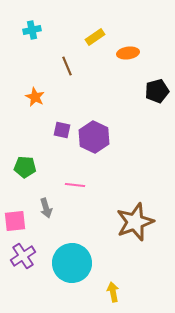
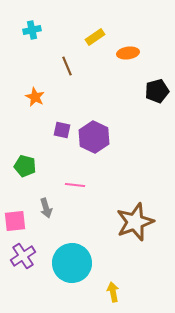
green pentagon: moved 1 px up; rotated 10 degrees clockwise
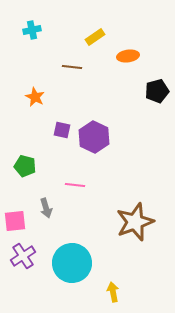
orange ellipse: moved 3 px down
brown line: moved 5 px right, 1 px down; rotated 60 degrees counterclockwise
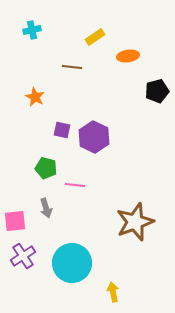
green pentagon: moved 21 px right, 2 px down
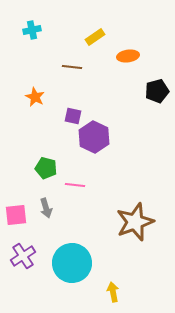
purple square: moved 11 px right, 14 px up
pink square: moved 1 px right, 6 px up
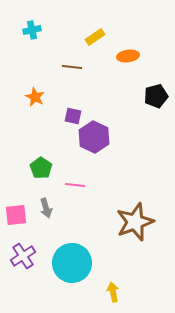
black pentagon: moved 1 px left, 5 px down
green pentagon: moved 5 px left; rotated 20 degrees clockwise
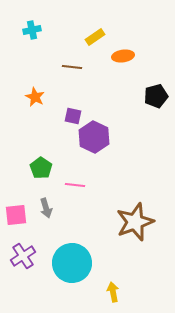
orange ellipse: moved 5 px left
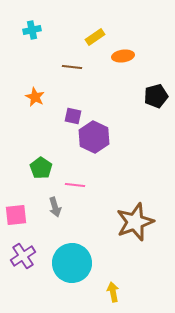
gray arrow: moved 9 px right, 1 px up
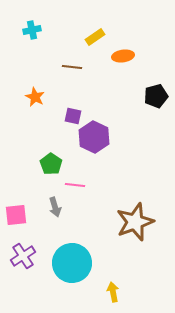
green pentagon: moved 10 px right, 4 px up
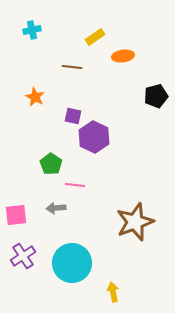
gray arrow: moved 1 px right, 1 px down; rotated 102 degrees clockwise
